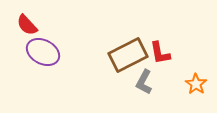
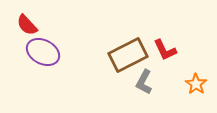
red L-shape: moved 5 px right, 3 px up; rotated 15 degrees counterclockwise
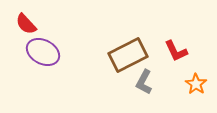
red semicircle: moved 1 px left, 1 px up
red L-shape: moved 11 px right, 1 px down
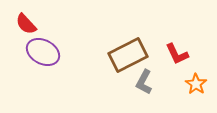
red L-shape: moved 1 px right, 3 px down
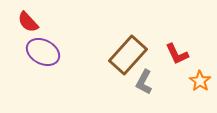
red semicircle: moved 2 px right, 2 px up
brown rectangle: rotated 21 degrees counterclockwise
orange star: moved 4 px right, 3 px up
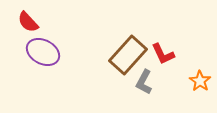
red L-shape: moved 14 px left
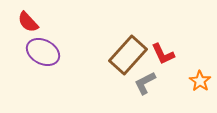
gray L-shape: moved 1 px right, 1 px down; rotated 35 degrees clockwise
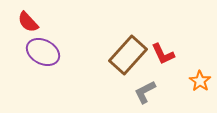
gray L-shape: moved 9 px down
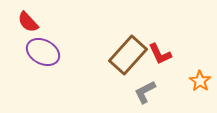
red L-shape: moved 3 px left
